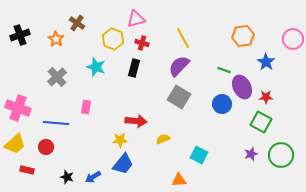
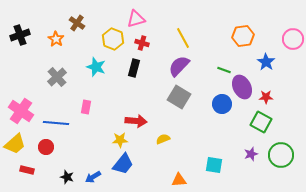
pink cross: moved 3 px right, 3 px down; rotated 15 degrees clockwise
cyan square: moved 15 px right, 10 px down; rotated 18 degrees counterclockwise
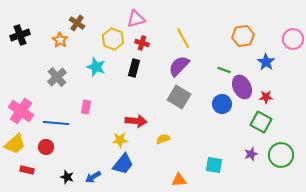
orange star: moved 4 px right, 1 px down
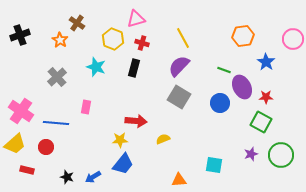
blue circle: moved 2 px left, 1 px up
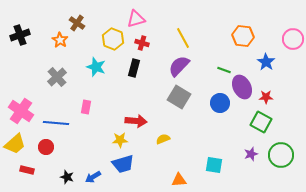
orange hexagon: rotated 15 degrees clockwise
blue trapezoid: rotated 35 degrees clockwise
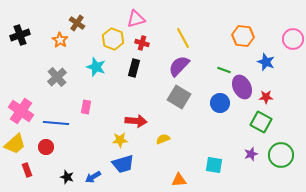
blue star: rotated 12 degrees counterclockwise
red rectangle: rotated 56 degrees clockwise
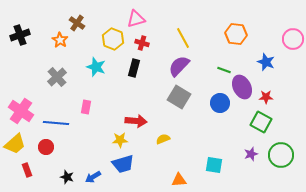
orange hexagon: moved 7 px left, 2 px up
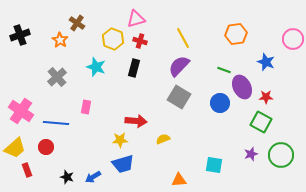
orange hexagon: rotated 15 degrees counterclockwise
red cross: moved 2 px left, 2 px up
yellow trapezoid: moved 4 px down
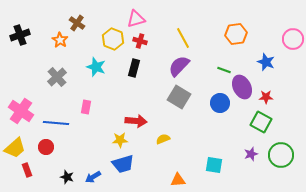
orange triangle: moved 1 px left
